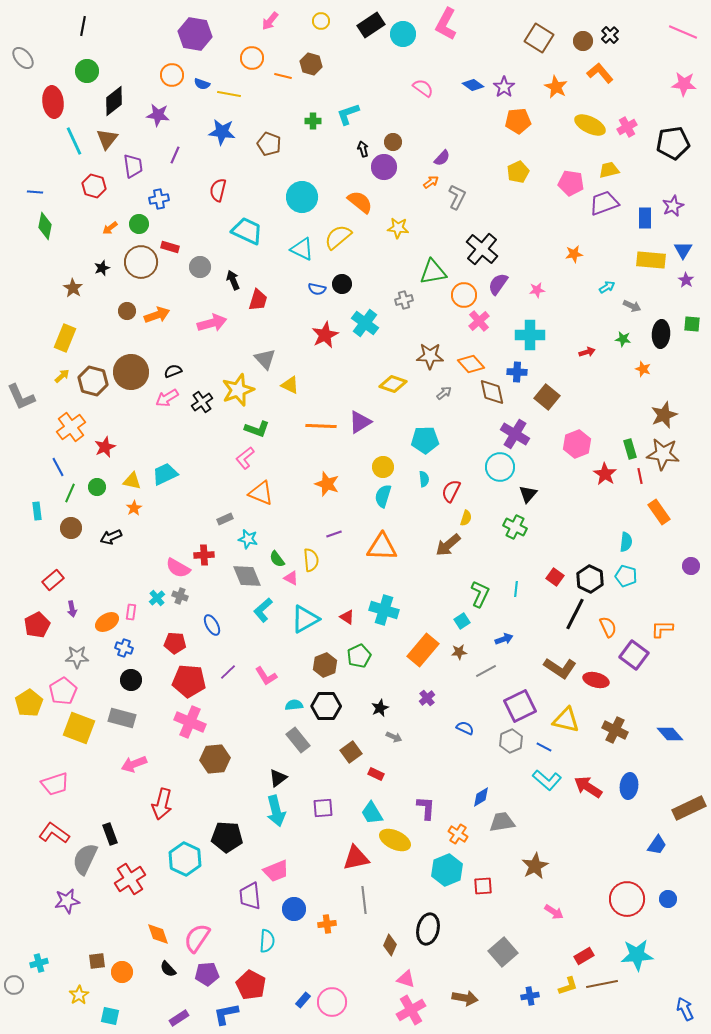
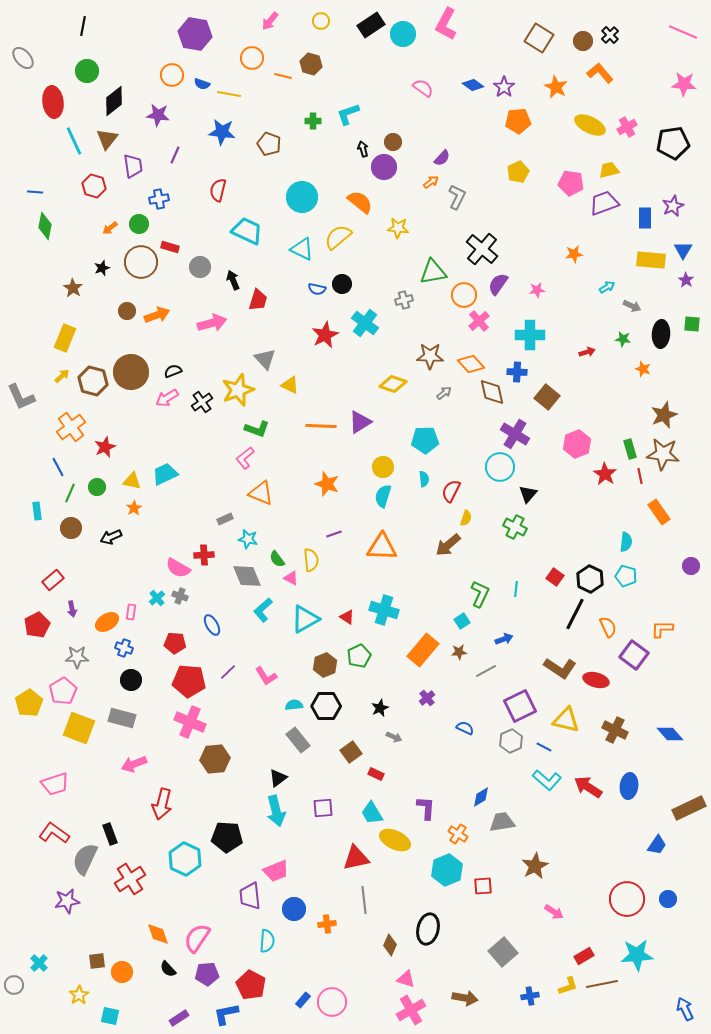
cyan cross at (39, 963): rotated 30 degrees counterclockwise
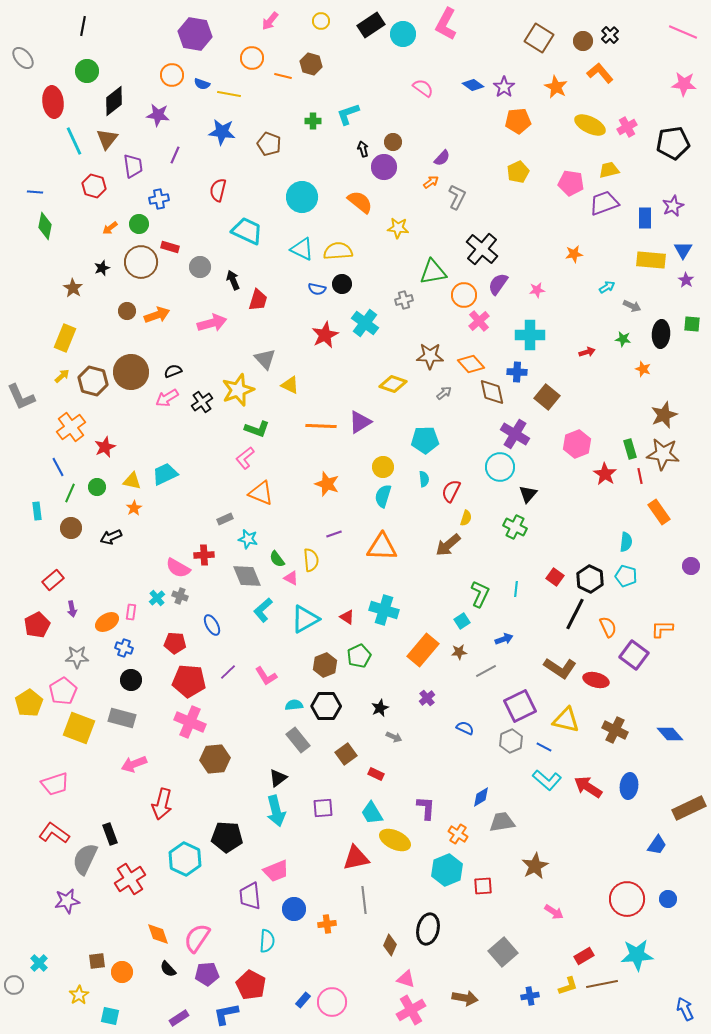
yellow semicircle at (338, 237): moved 14 px down; rotated 36 degrees clockwise
brown square at (351, 752): moved 5 px left, 2 px down
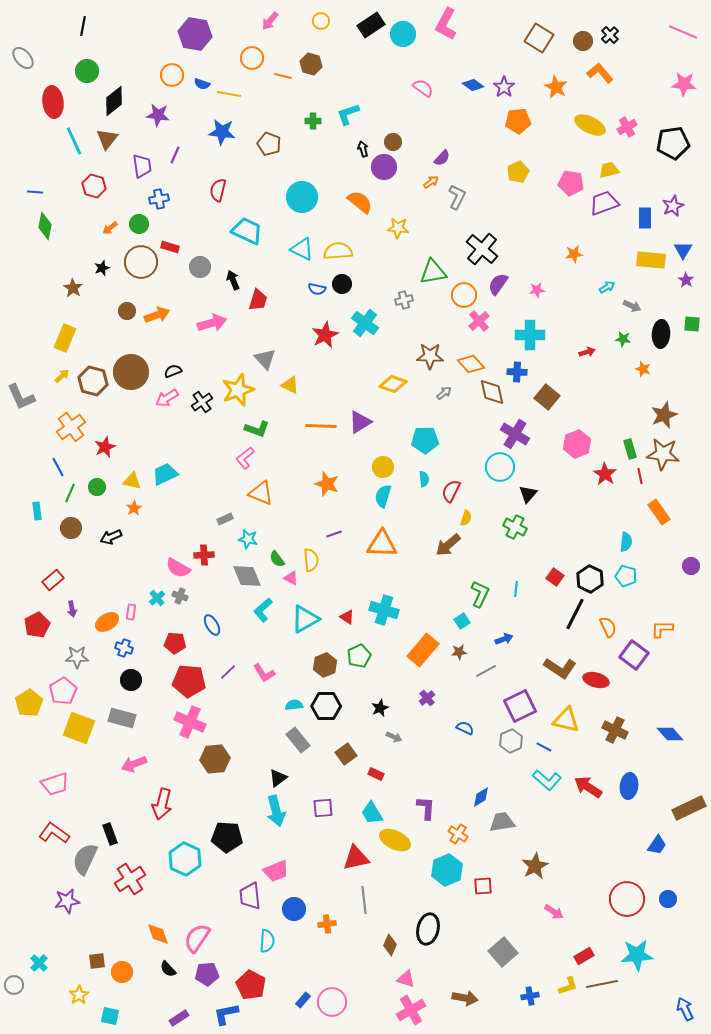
purple trapezoid at (133, 166): moved 9 px right
orange triangle at (382, 547): moved 3 px up
pink L-shape at (266, 676): moved 2 px left, 3 px up
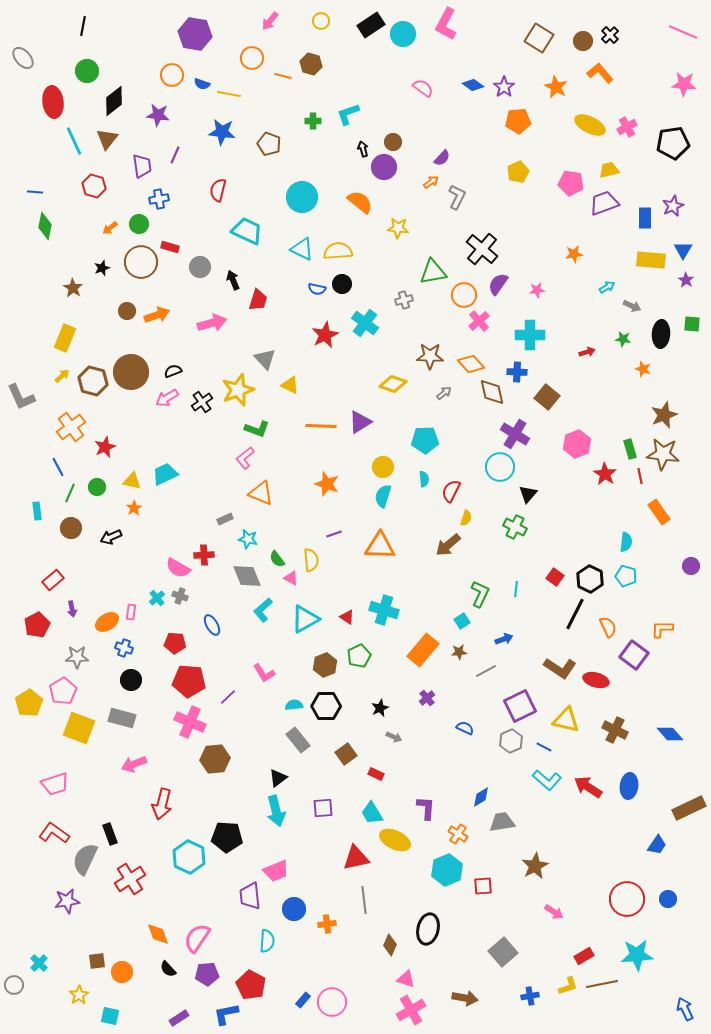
orange triangle at (382, 544): moved 2 px left, 2 px down
purple line at (228, 672): moved 25 px down
cyan hexagon at (185, 859): moved 4 px right, 2 px up
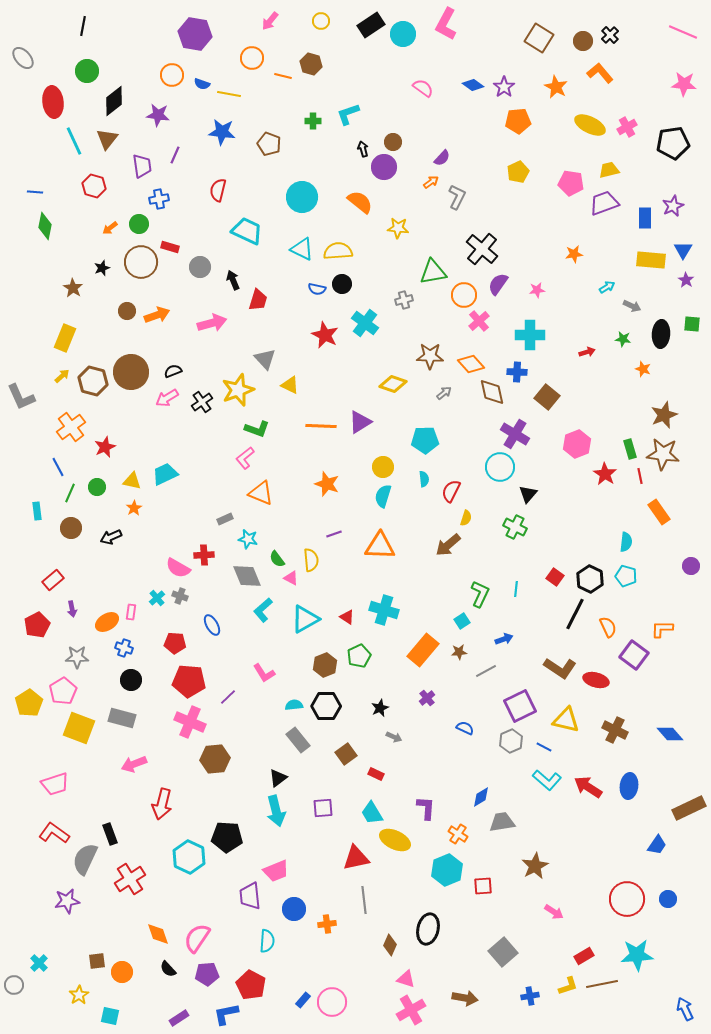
red star at (325, 335): rotated 20 degrees counterclockwise
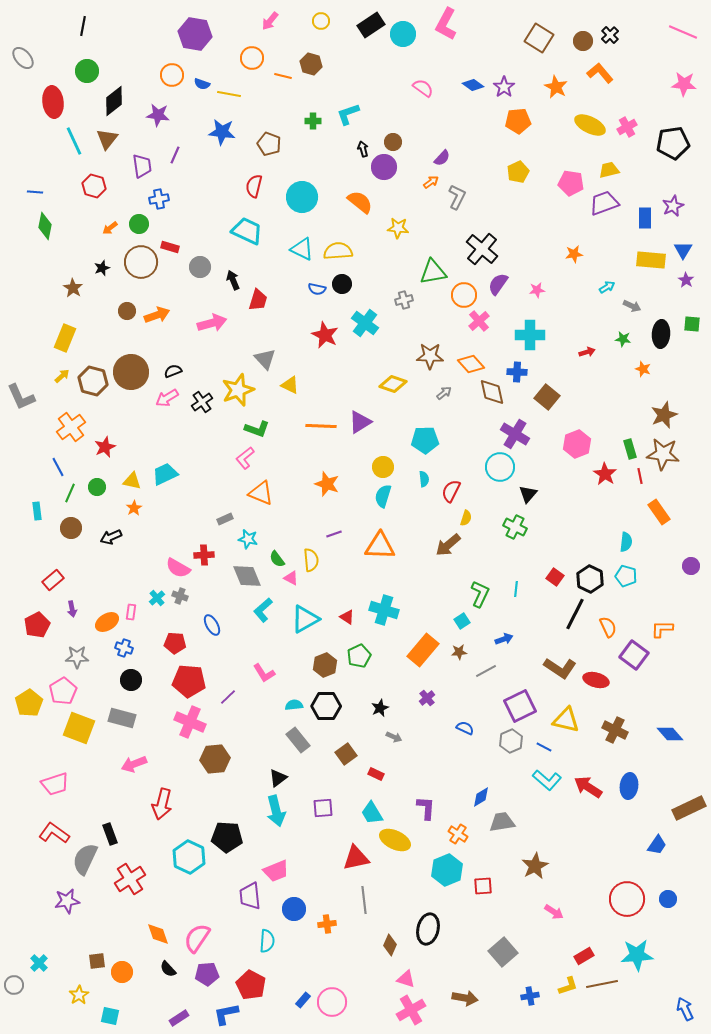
red semicircle at (218, 190): moved 36 px right, 4 px up
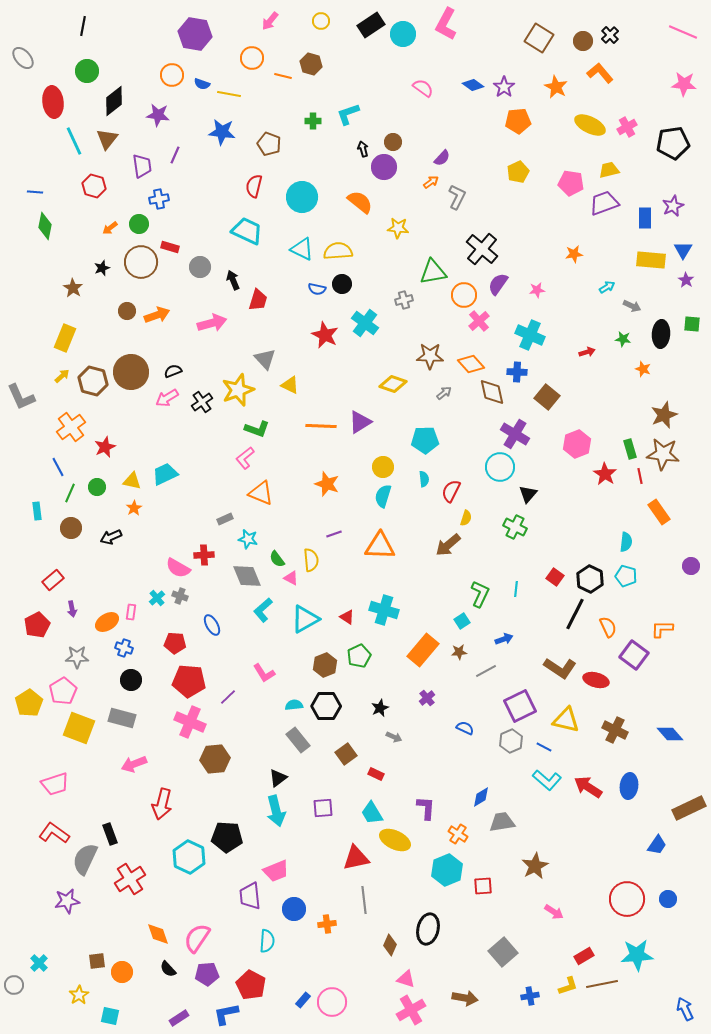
cyan cross at (530, 335): rotated 24 degrees clockwise
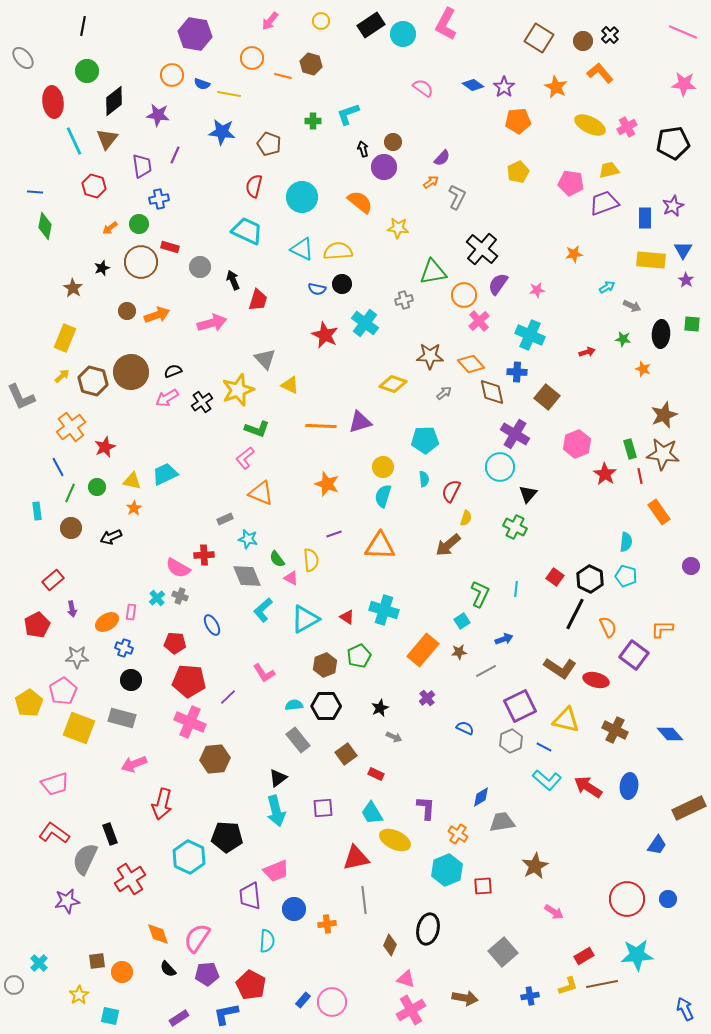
purple triangle at (360, 422): rotated 15 degrees clockwise
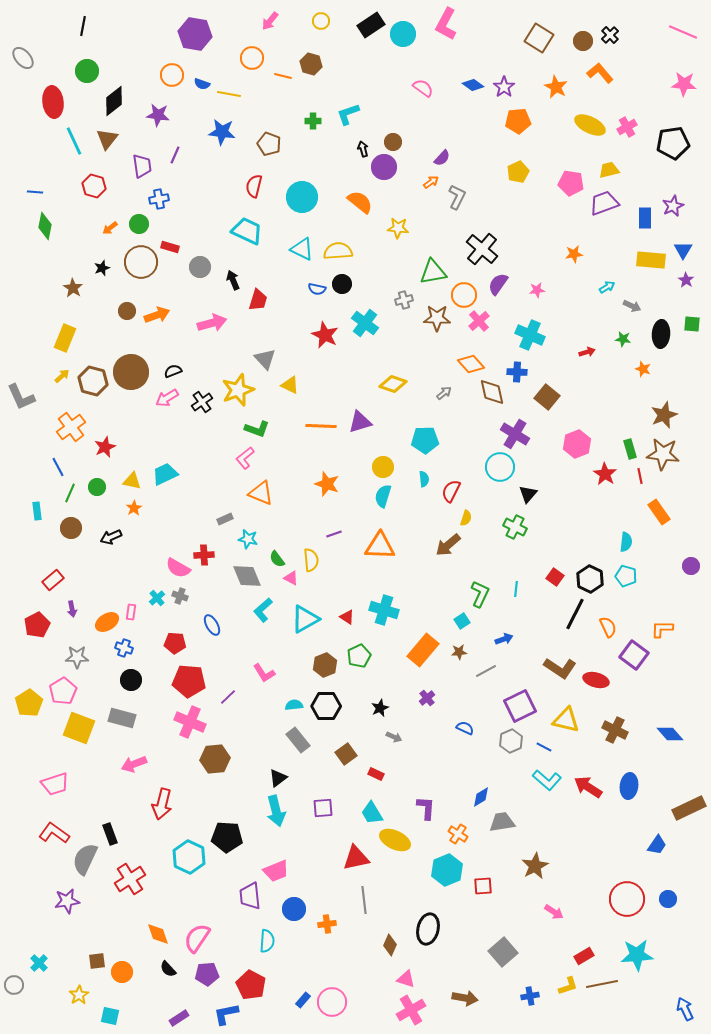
brown star at (430, 356): moved 7 px right, 38 px up
